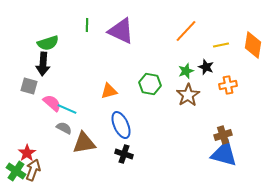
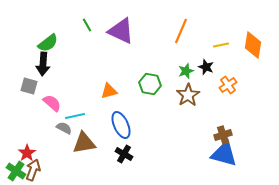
green line: rotated 32 degrees counterclockwise
orange line: moved 5 px left; rotated 20 degrees counterclockwise
green semicircle: rotated 20 degrees counterclockwise
orange cross: rotated 24 degrees counterclockwise
cyan line: moved 8 px right, 7 px down; rotated 36 degrees counterclockwise
black cross: rotated 12 degrees clockwise
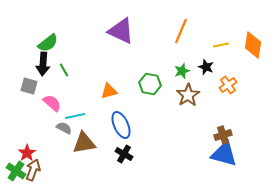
green line: moved 23 px left, 45 px down
green star: moved 4 px left
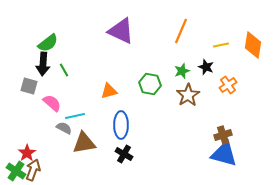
blue ellipse: rotated 24 degrees clockwise
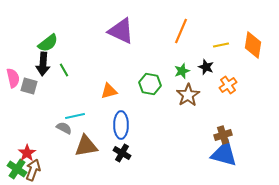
pink semicircle: moved 39 px left, 25 px up; rotated 36 degrees clockwise
brown triangle: moved 2 px right, 3 px down
black cross: moved 2 px left, 1 px up
green cross: moved 1 px right, 2 px up
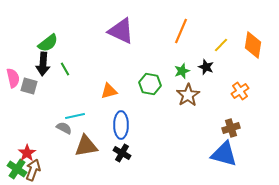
yellow line: rotated 35 degrees counterclockwise
green line: moved 1 px right, 1 px up
orange cross: moved 12 px right, 6 px down
brown cross: moved 8 px right, 7 px up
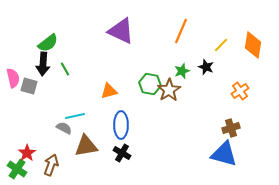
brown star: moved 19 px left, 5 px up
brown arrow: moved 18 px right, 5 px up
